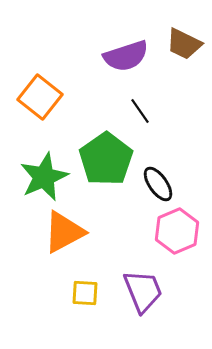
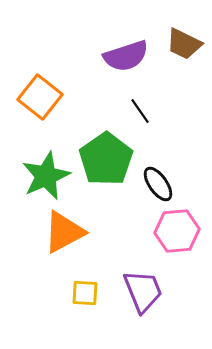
green star: moved 2 px right, 1 px up
pink hexagon: rotated 18 degrees clockwise
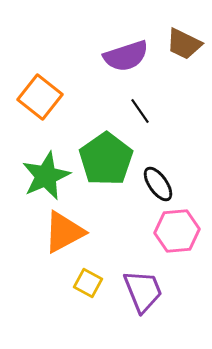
yellow square: moved 3 px right, 10 px up; rotated 24 degrees clockwise
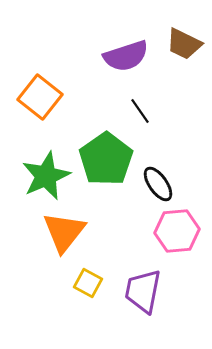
orange triangle: rotated 24 degrees counterclockwise
purple trapezoid: rotated 147 degrees counterclockwise
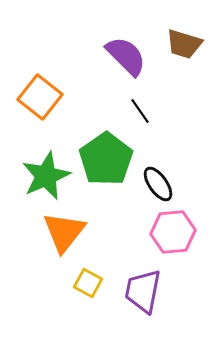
brown trapezoid: rotated 9 degrees counterclockwise
purple semicircle: rotated 117 degrees counterclockwise
pink hexagon: moved 4 px left, 1 px down
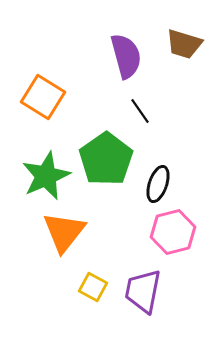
purple semicircle: rotated 30 degrees clockwise
orange square: moved 3 px right; rotated 6 degrees counterclockwise
black ellipse: rotated 54 degrees clockwise
pink hexagon: rotated 9 degrees counterclockwise
yellow square: moved 5 px right, 4 px down
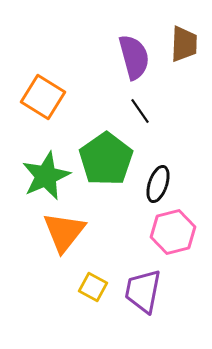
brown trapezoid: rotated 105 degrees counterclockwise
purple semicircle: moved 8 px right, 1 px down
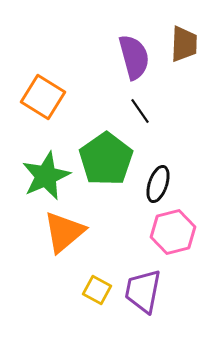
orange triangle: rotated 12 degrees clockwise
yellow square: moved 4 px right, 3 px down
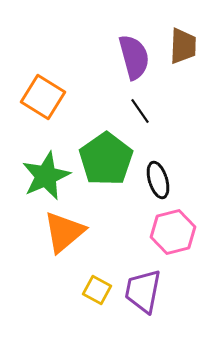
brown trapezoid: moved 1 px left, 2 px down
black ellipse: moved 4 px up; rotated 36 degrees counterclockwise
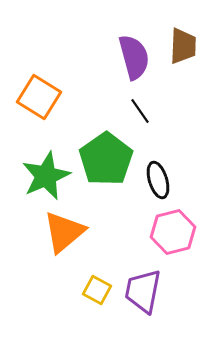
orange square: moved 4 px left
